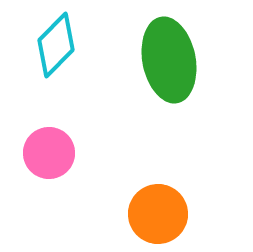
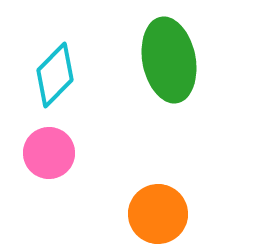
cyan diamond: moved 1 px left, 30 px down
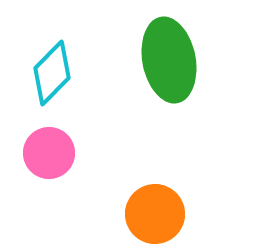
cyan diamond: moved 3 px left, 2 px up
orange circle: moved 3 px left
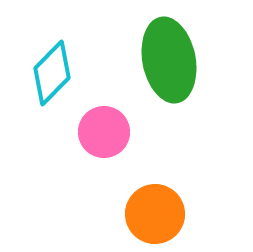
pink circle: moved 55 px right, 21 px up
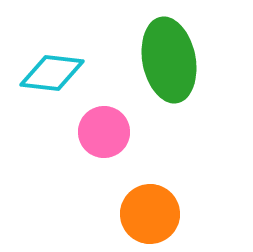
cyan diamond: rotated 52 degrees clockwise
orange circle: moved 5 px left
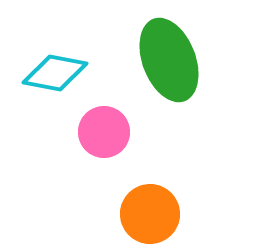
green ellipse: rotated 10 degrees counterclockwise
cyan diamond: moved 3 px right; rotated 4 degrees clockwise
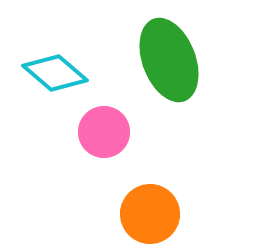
cyan diamond: rotated 30 degrees clockwise
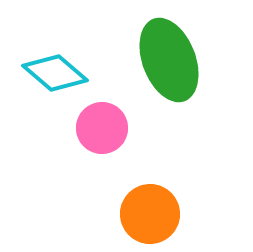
pink circle: moved 2 px left, 4 px up
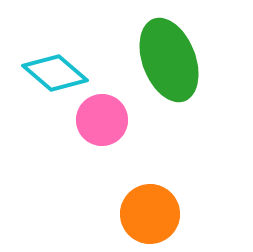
pink circle: moved 8 px up
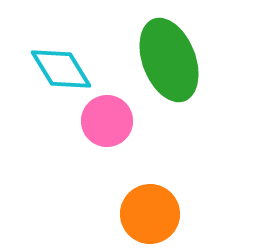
cyan diamond: moved 6 px right, 4 px up; rotated 18 degrees clockwise
pink circle: moved 5 px right, 1 px down
